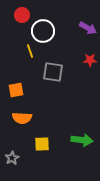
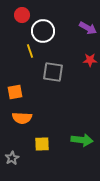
orange square: moved 1 px left, 2 px down
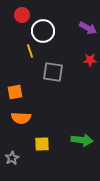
orange semicircle: moved 1 px left
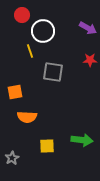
orange semicircle: moved 6 px right, 1 px up
yellow square: moved 5 px right, 2 px down
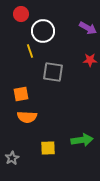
red circle: moved 1 px left, 1 px up
orange square: moved 6 px right, 2 px down
green arrow: rotated 15 degrees counterclockwise
yellow square: moved 1 px right, 2 px down
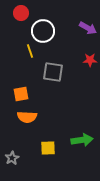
red circle: moved 1 px up
